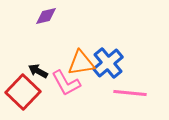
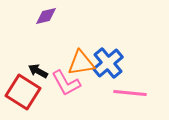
red square: rotated 12 degrees counterclockwise
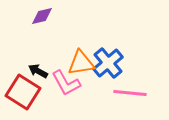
purple diamond: moved 4 px left
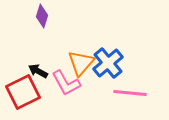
purple diamond: rotated 60 degrees counterclockwise
orange triangle: rotated 40 degrees counterclockwise
red square: rotated 32 degrees clockwise
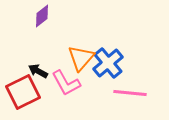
purple diamond: rotated 35 degrees clockwise
orange triangle: moved 5 px up
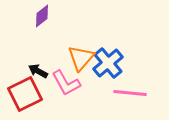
red square: moved 2 px right, 2 px down
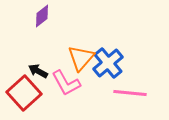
red square: moved 1 px left, 1 px up; rotated 16 degrees counterclockwise
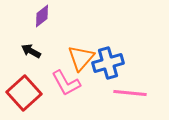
blue cross: rotated 24 degrees clockwise
black arrow: moved 7 px left, 20 px up
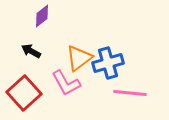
orange triangle: moved 2 px left; rotated 12 degrees clockwise
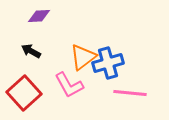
purple diamond: moved 3 px left; rotated 35 degrees clockwise
orange triangle: moved 4 px right, 1 px up
pink L-shape: moved 3 px right, 2 px down
